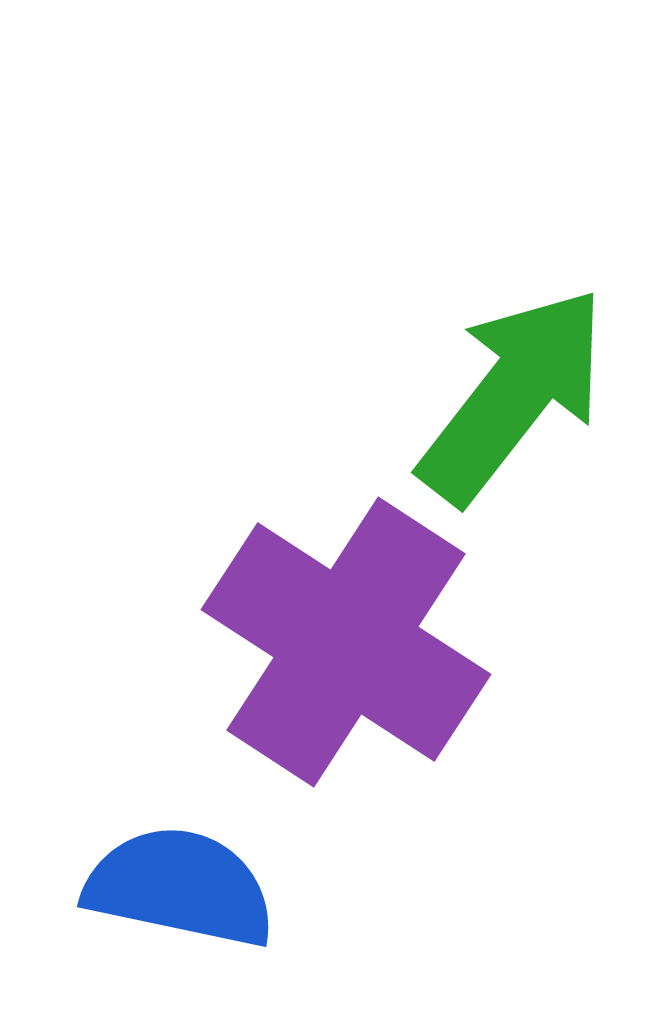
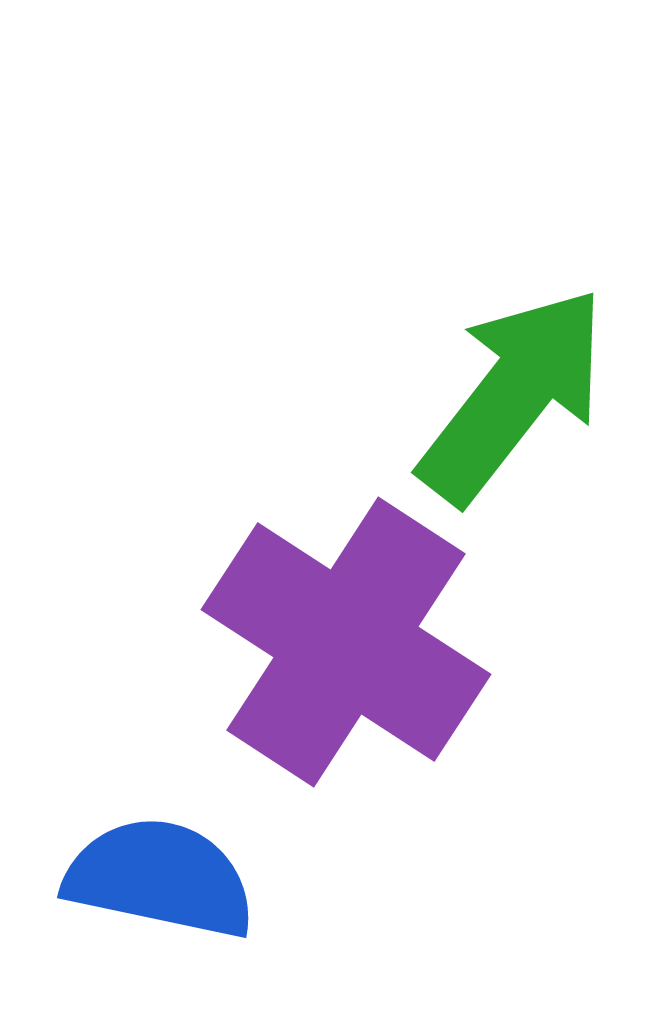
blue semicircle: moved 20 px left, 9 px up
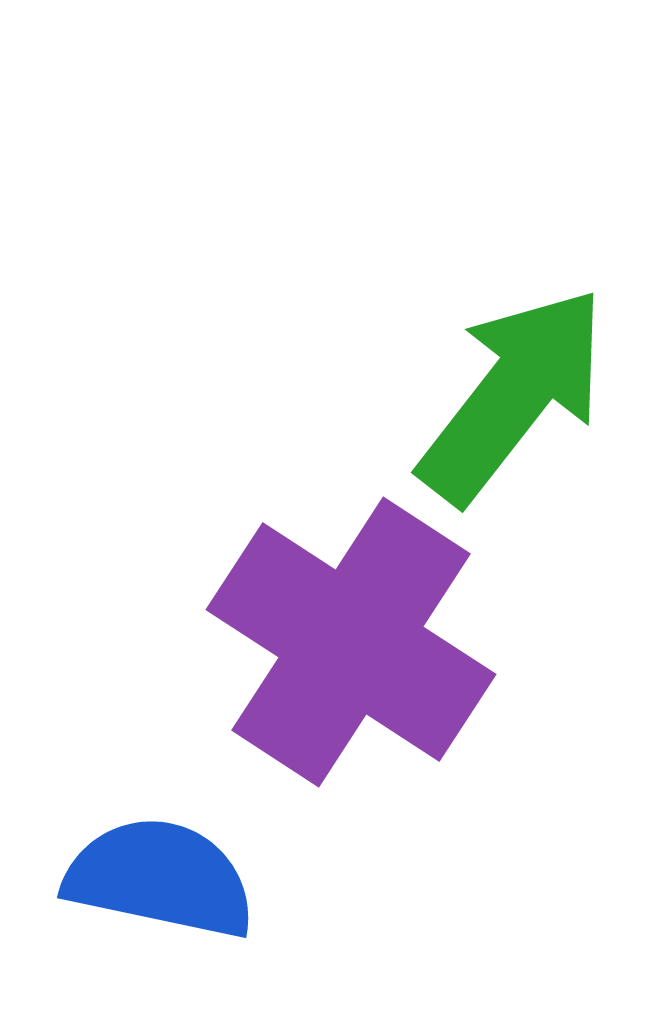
purple cross: moved 5 px right
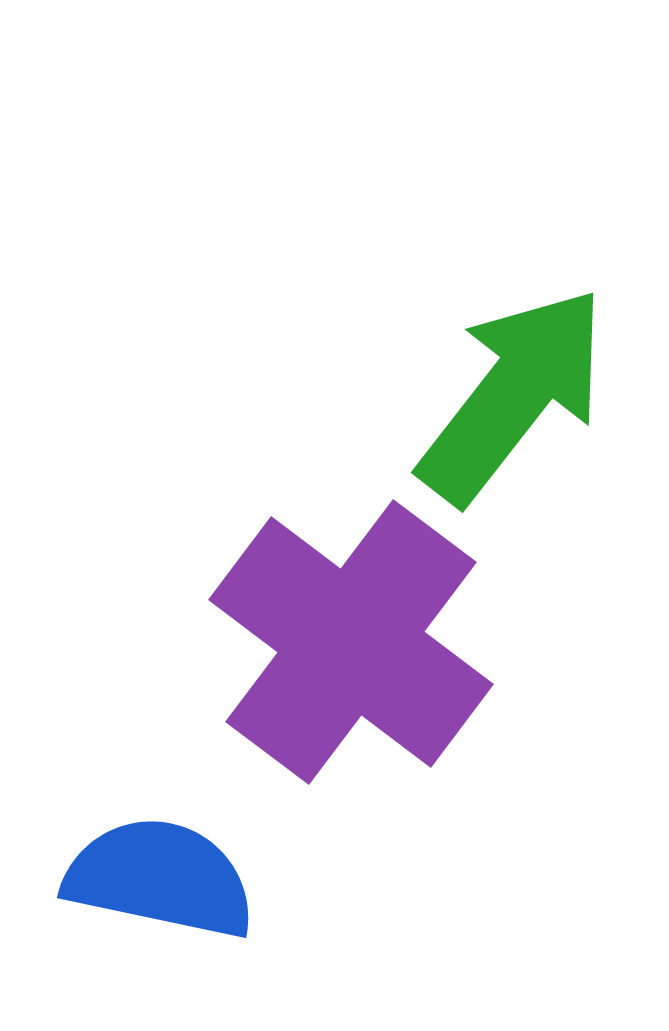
purple cross: rotated 4 degrees clockwise
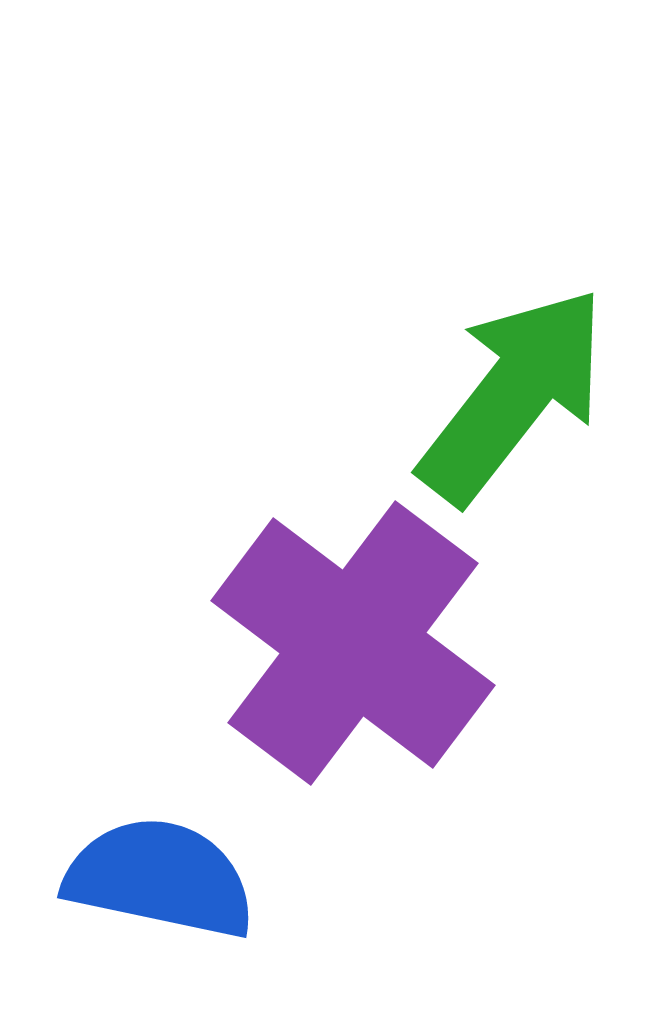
purple cross: moved 2 px right, 1 px down
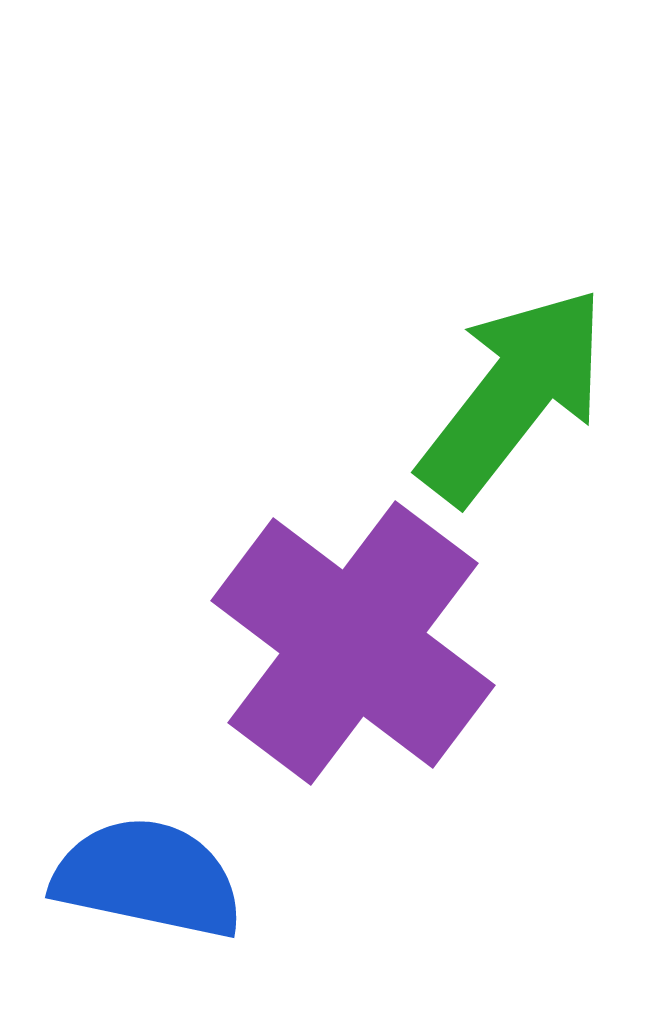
blue semicircle: moved 12 px left
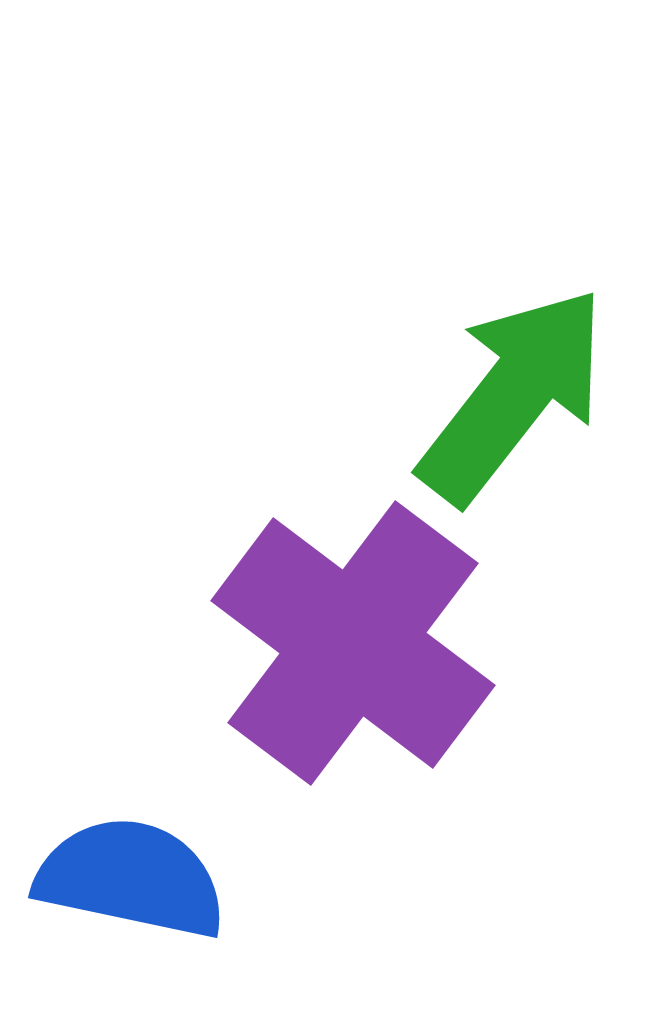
blue semicircle: moved 17 px left
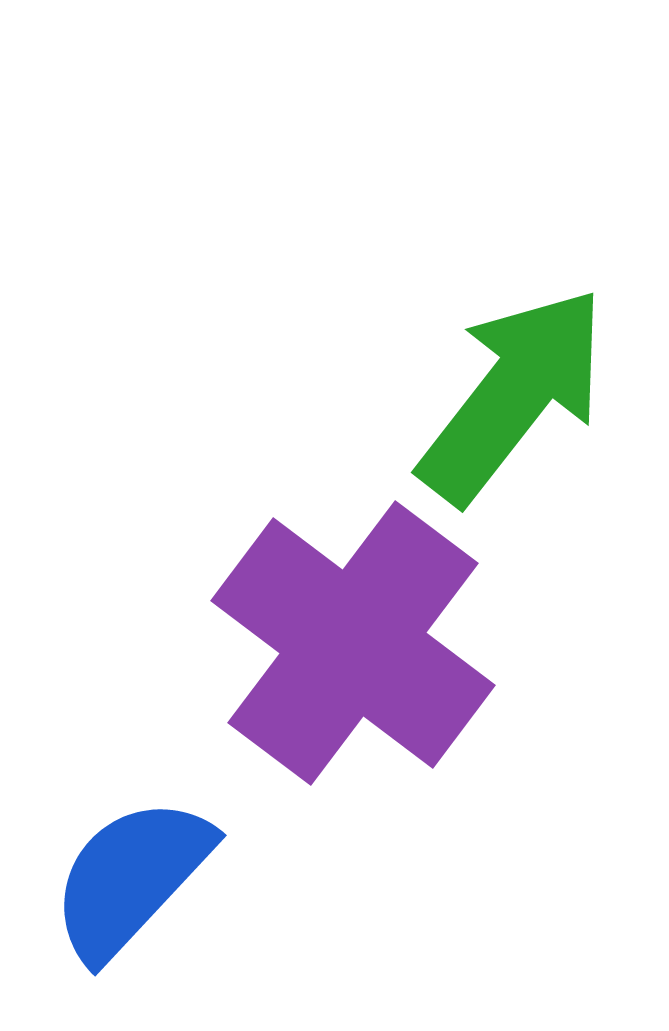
blue semicircle: rotated 59 degrees counterclockwise
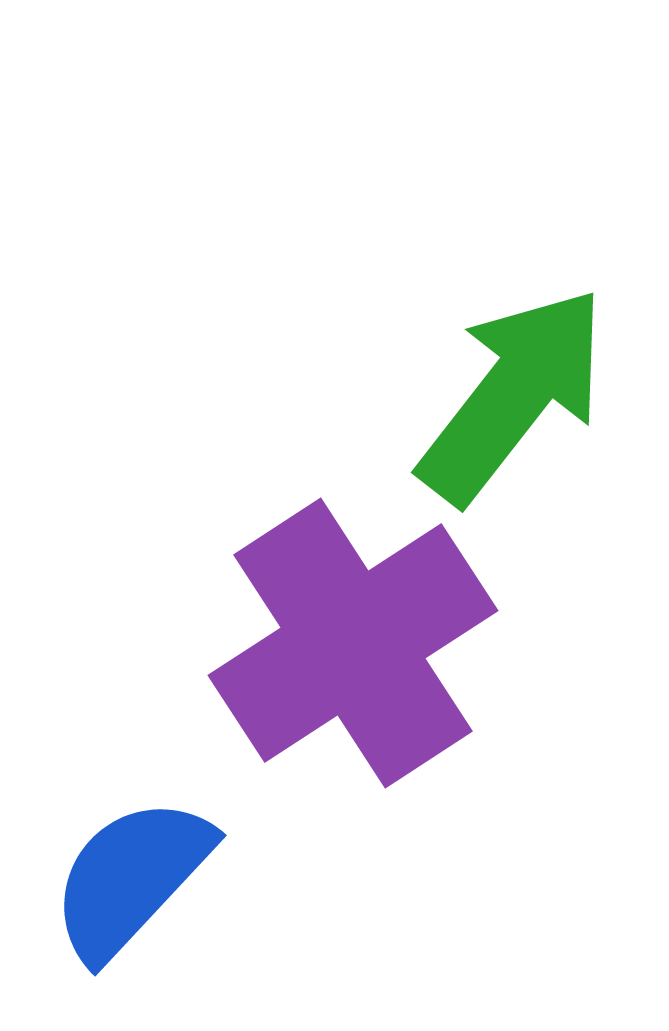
purple cross: rotated 20 degrees clockwise
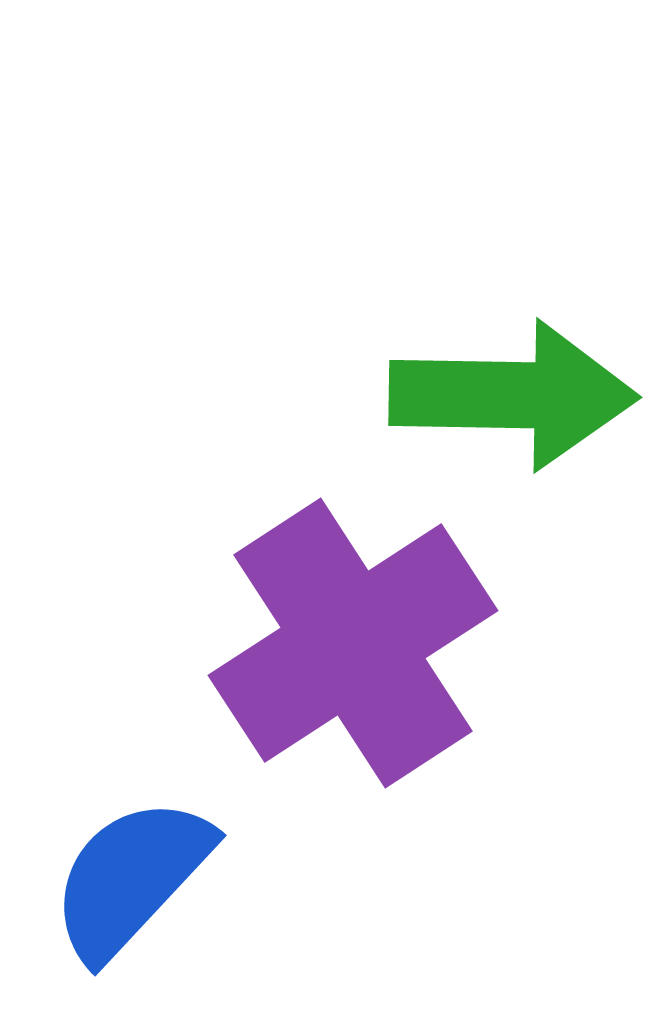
green arrow: rotated 53 degrees clockwise
